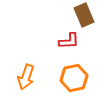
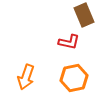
red L-shape: moved 1 px down; rotated 15 degrees clockwise
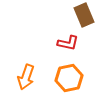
red L-shape: moved 1 px left, 1 px down
orange hexagon: moved 5 px left
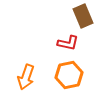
brown rectangle: moved 1 px left, 1 px down
orange hexagon: moved 3 px up
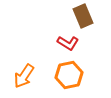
red L-shape: rotated 20 degrees clockwise
orange arrow: moved 2 px left, 1 px up; rotated 15 degrees clockwise
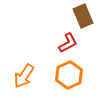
red L-shape: rotated 60 degrees counterclockwise
orange hexagon: rotated 12 degrees counterclockwise
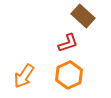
brown rectangle: rotated 25 degrees counterclockwise
red L-shape: rotated 10 degrees clockwise
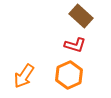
brown rectangle: moved 2 px left
red L-shape: moved 7 px right, 2 px down; rotated 35 degrees clockwise
